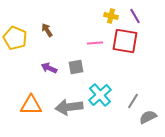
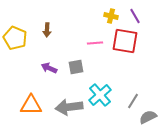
brown arrow: rotated 144 degrees counterclockwise
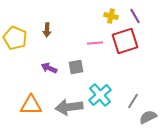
red square: rotated 28 degrees counterclockwise
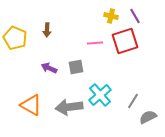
orange triangle: rotated 30 degrees clockwise
